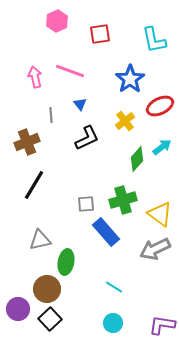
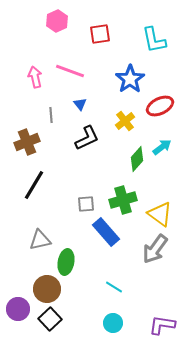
gray arrow: rotated 28 degrees counterclockwise
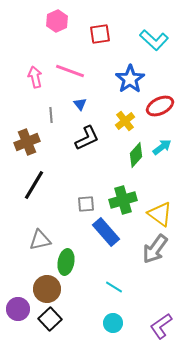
cyan L-shape: rotated 36 degrees counterclockwise
green diamond: moved 1 px left, 4 px up
purple L-shape: moved 1 px left, 1 px down; rotated 44 degrees counterclockwise
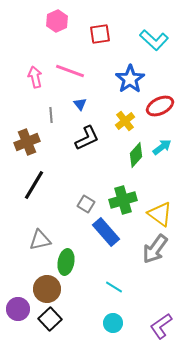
gray square: rotated 36 degrees clockwise
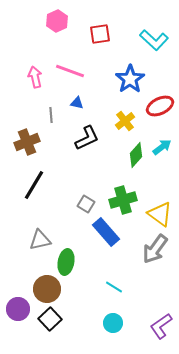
blue triangle: moved 3 px left, 1 px up; rotated 40 degrees counterclockwise
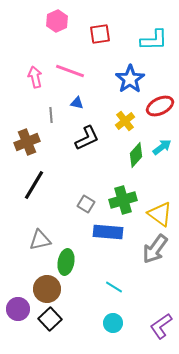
cyan L-shape: rotated 44 degrees counterclockwise
blue rectangle: moved 2 px right; rotated 44 degrees counterclockwise
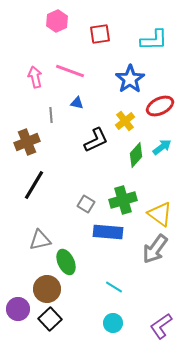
black L-shape: moved 9 px right, 2 px down
green ellipse: rotated 35 degrees counterclockwise
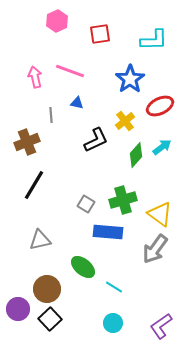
green ellipse: moved 17 px right, 5 px down; rotated 25 degrees counterclockwise
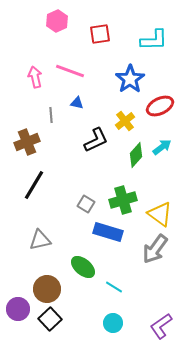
blue rectangle: rotated 12 degrees clockwise
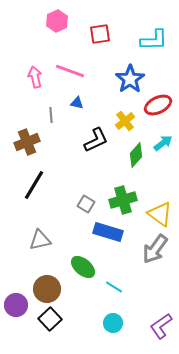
red ellipse: moved 2 px left, 1 px up
cyan arrow: moved 1 px right, 4 px up
purple circle: moved 2 px left, 4 px up
